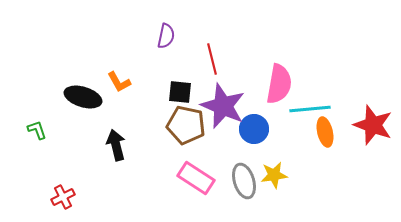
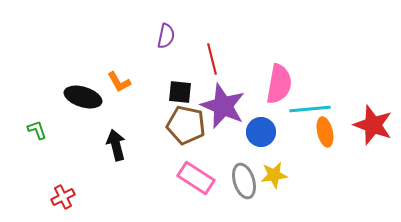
blue circle: moved 7 px right, 3 px down
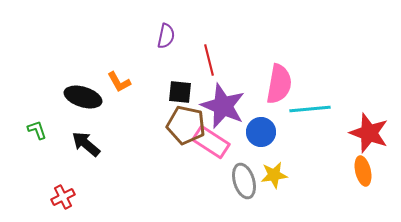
red line: moved 3 px left, 1 px down
red star: moved 4 px left, 8 px down
orange ellipse: moved 38 px right, 39 px down
black arrow: moved 30 px left, 1 px up; rotated 36 degrees counterclockwise
pink rectangle: moved 15 px right, 36 px up
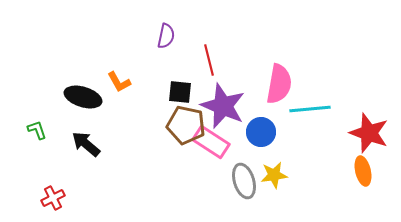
red cross: moved 10 px left, 1 px down
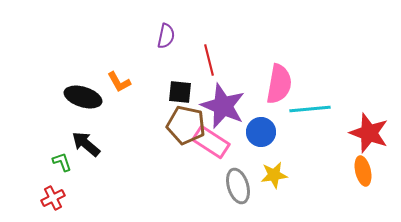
green L-shape: moved 25 px right, 32 px down
gray ellipse: moved 6 px left, 5 px down
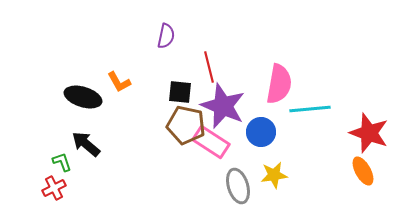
red line: moved 7 px down
orange ellipse: rotated 16 degrees counterclockwise
red cross: moved 1 px right, 10 px up
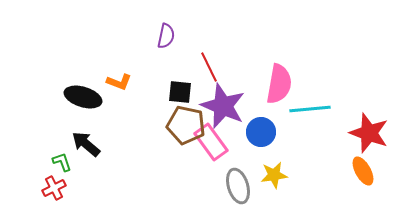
red line: rotated 12 degrees counterclockwise
orange L-shape: rotated 40 degrees counterclockwise
pink rectangle: rotated 21 degrees clockwise
